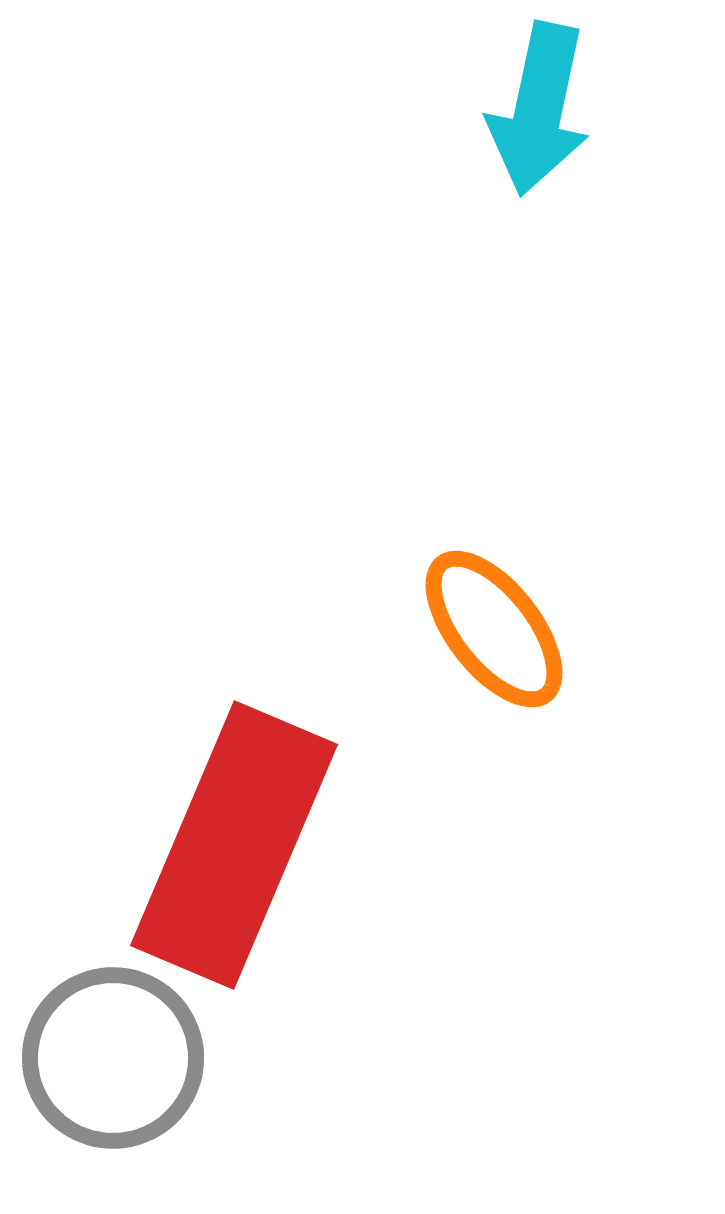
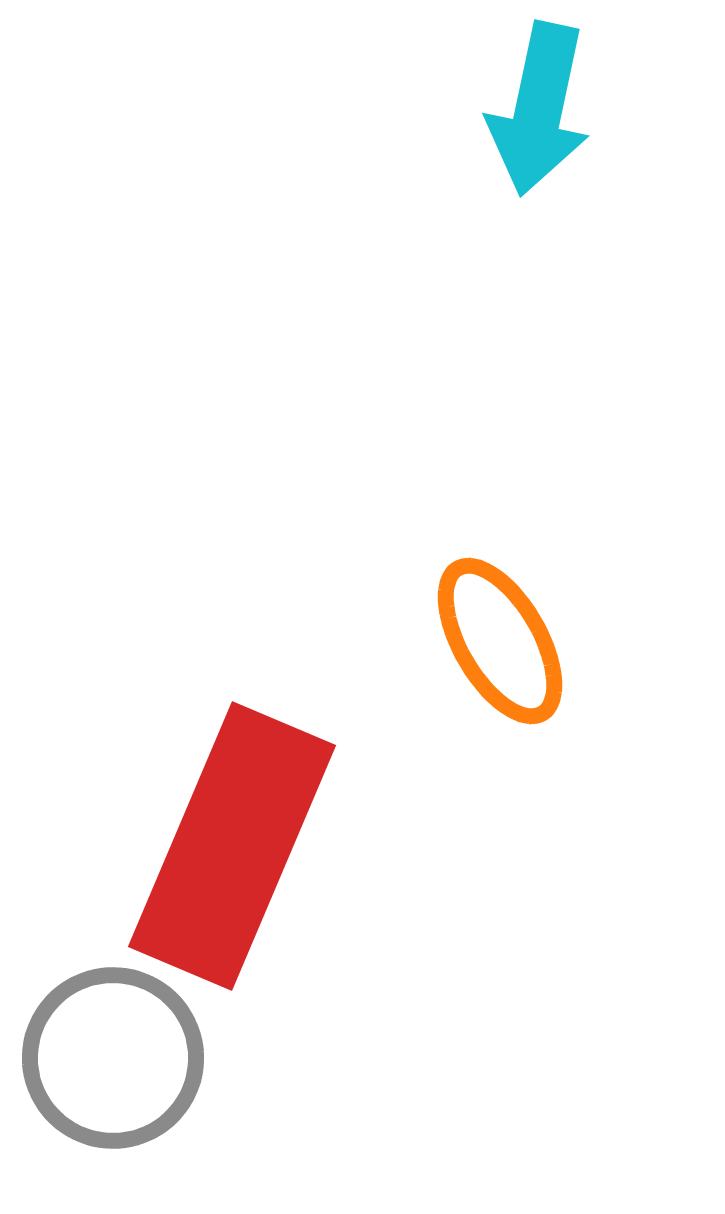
orange ellipse: moved 6 px right, 12 px down; rotated 8 degrees clockwise
red rectangle: moved 2 px left, 1 px down
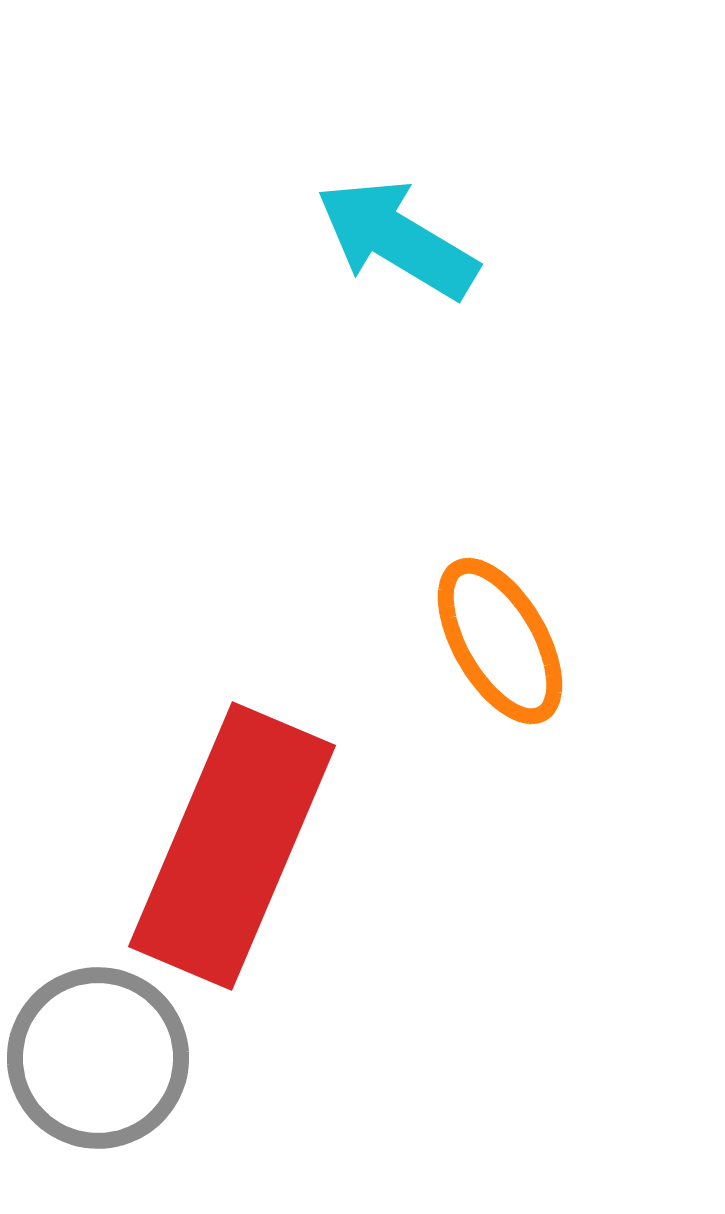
cyan arrow: moved 142 px left, 130 px down; rotated 109 degrees clockwise
gray circle: moved 15 px left
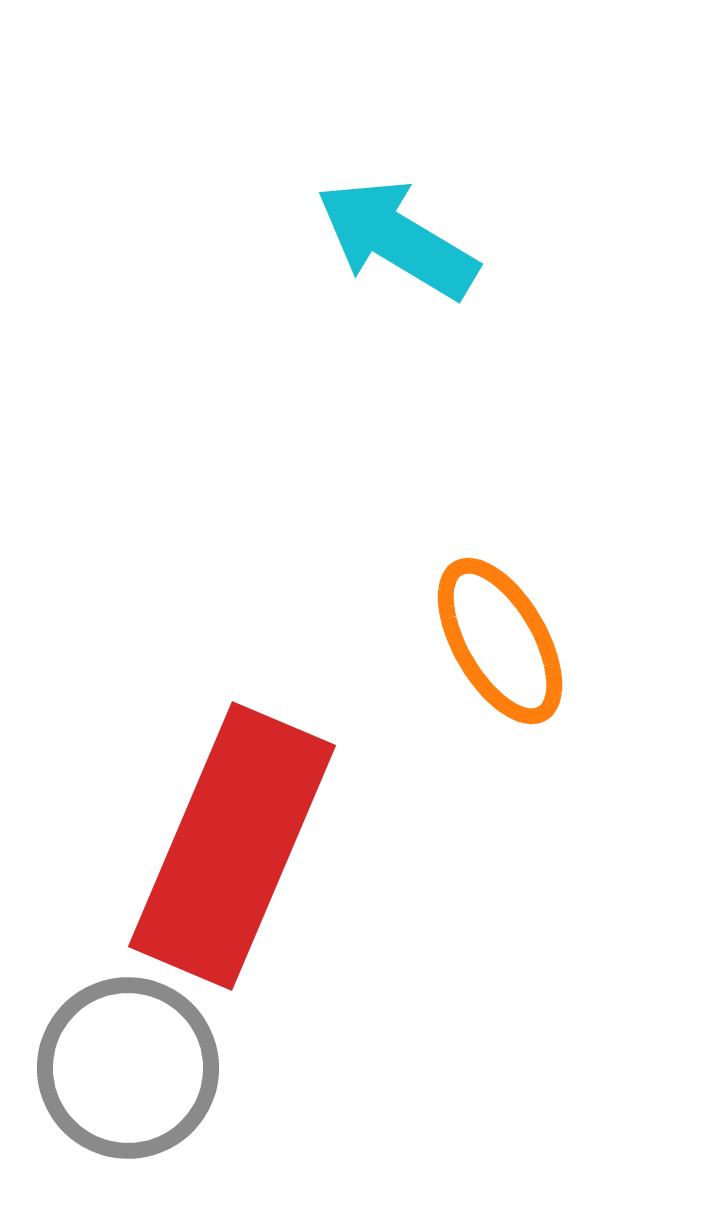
gray circle: moved 30 px right, 10 px down
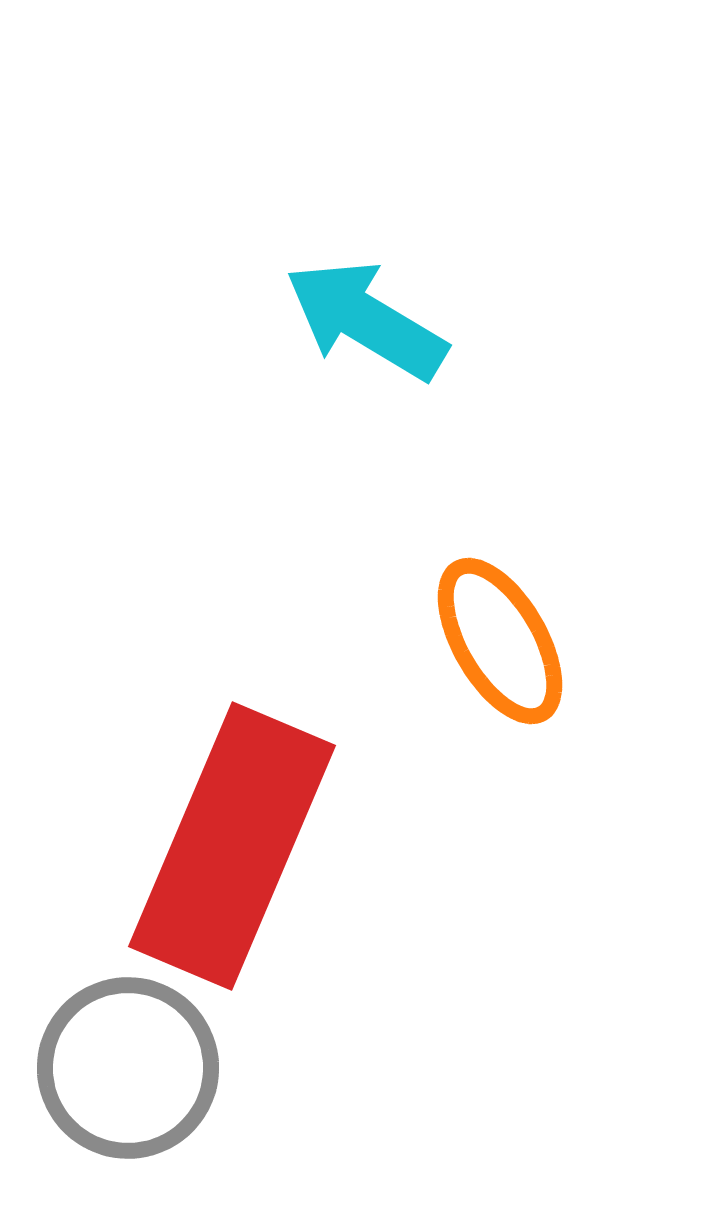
cyan arrow: moved 31 px left, 81 px down
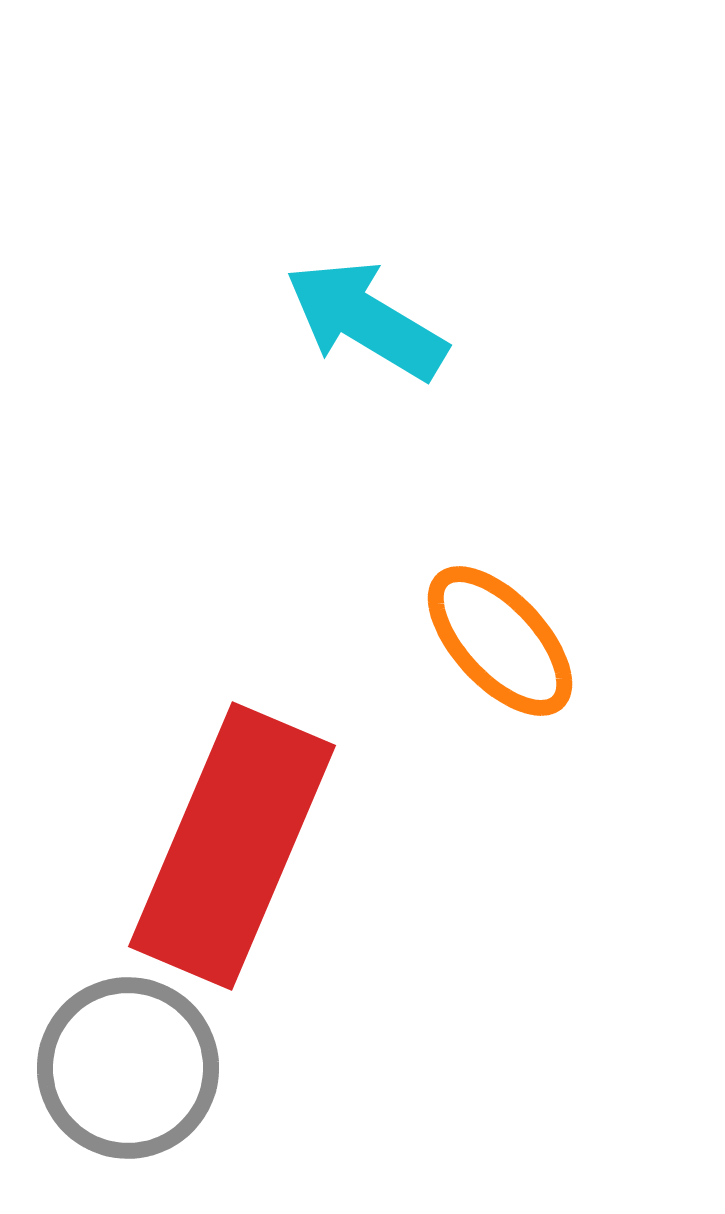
orange ellipse: rotated 13 degrees counterclockwise
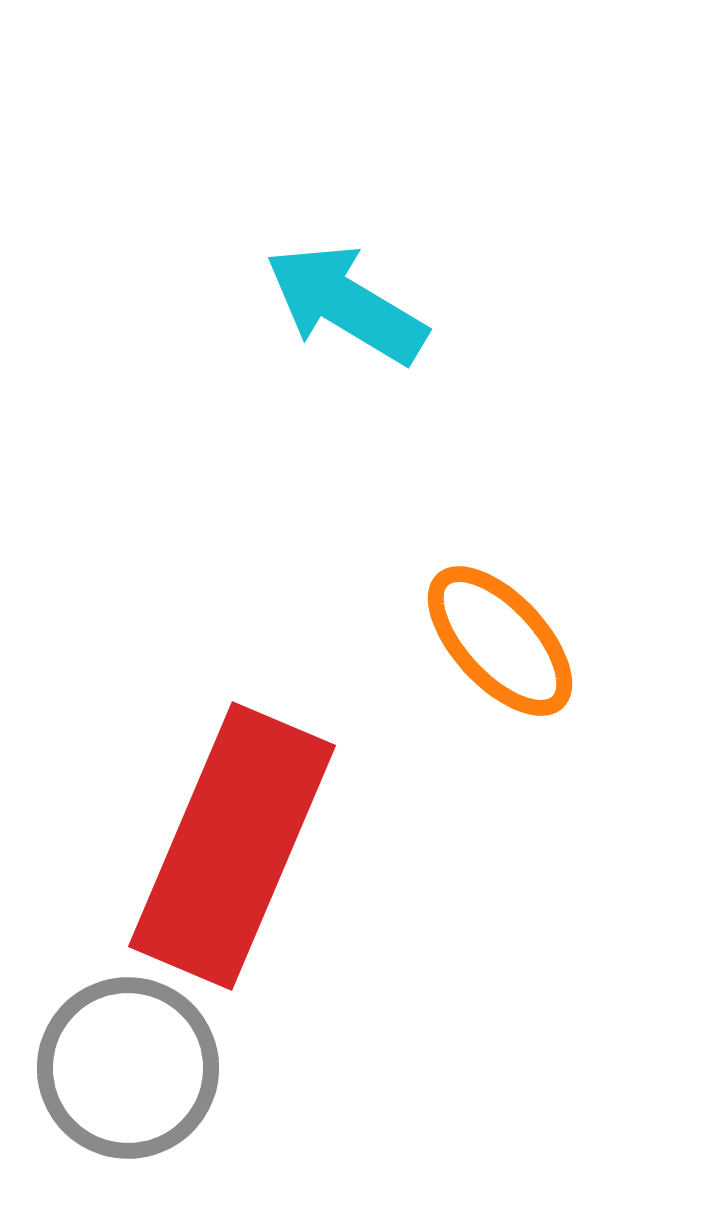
cyan arrow: moved 20 px left, 16 px up
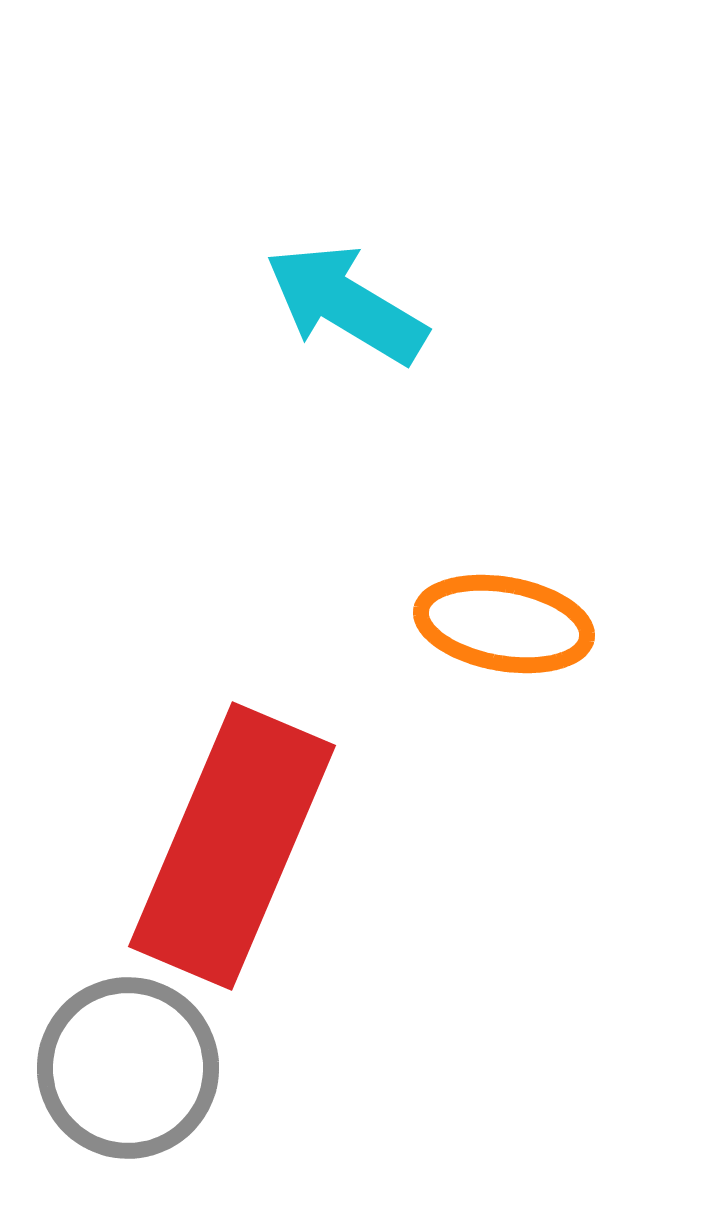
orange ellipse: moved 4 px right, 17 px up; rotated 37 degrees counterclockwise
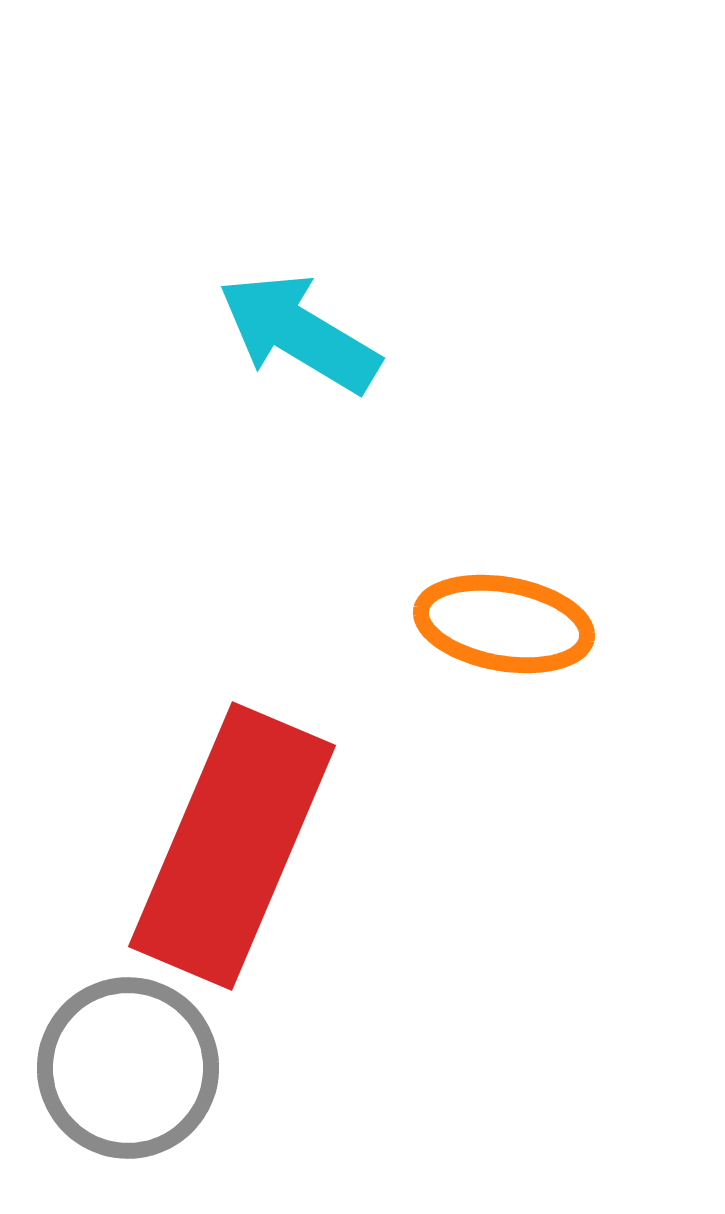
cyan arrow: moved 47 px left, 29 px down
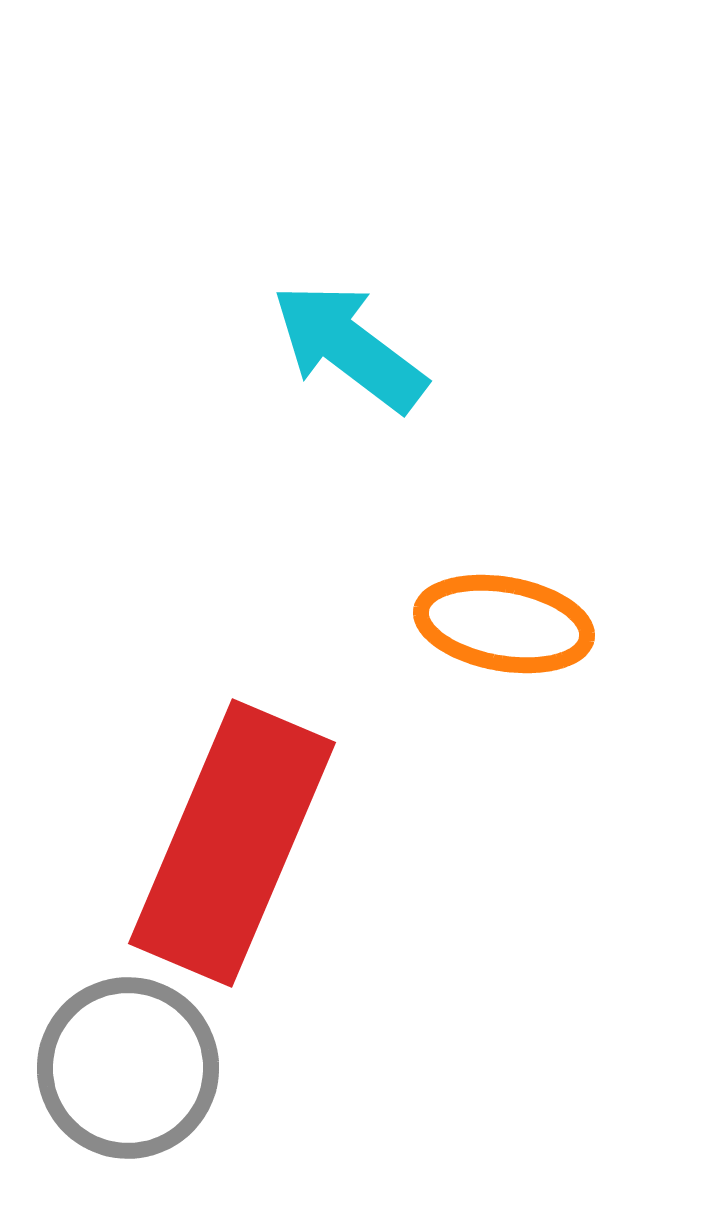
cyan arrow: moved 50 px right, 14 px down; rotated 6 degrees clockwise
red rectangle: moved 3 px up
